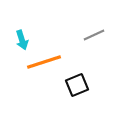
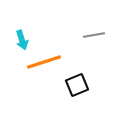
gray line: rotated 15 degrees clockwise
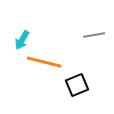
cyan arrow: rotated 48 degrees clockwise
orange line: rotated 32 degrees clockwise
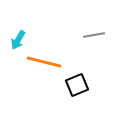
cyan arrow: moved 4 px left
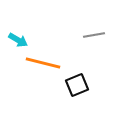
cyan arrow: rotated 90 degrees counterclockwise
orange line: moved 1 px left, 1 px down
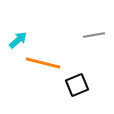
cyan arrow: rotated 72 degrees counterclockwise
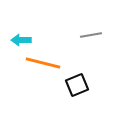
gray line: moved 3 px left
cyan arrow: moved 3 px right; rotated 138 degrees counterclockwise
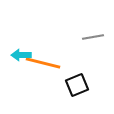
gray line: moved 2 px right, 2 px down
cyan arrow: moved 15 px down
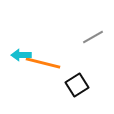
gray line: rotated 20 degrees counterclockwise
black square: rotated 10 degrees counterclockwise
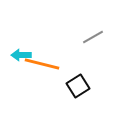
orange line: moved 1 px left, 1 px down
black square: moved 1 px right, 1 px down
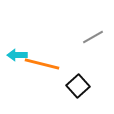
cyan arrow: moved 4 px left
black square: rotated 10 degrees counterclockwise
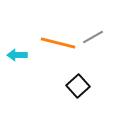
orange line: moved 16 px right, 21 px up
